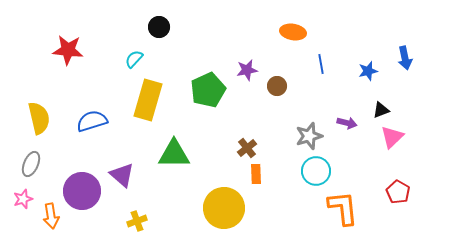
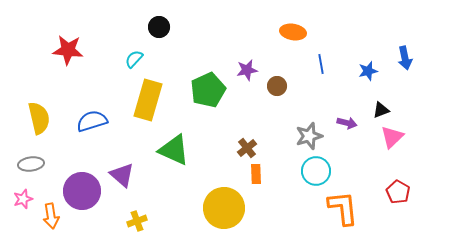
green triangle: moved 4 px up; rotated 24 degrees clockwise
gray ellipse: rotated 60 degrees clockwise
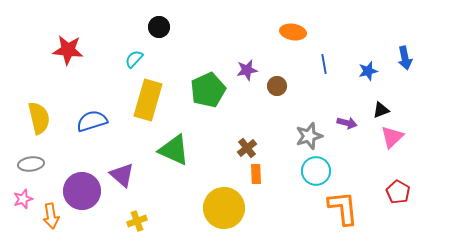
blue line: moved 3 px right
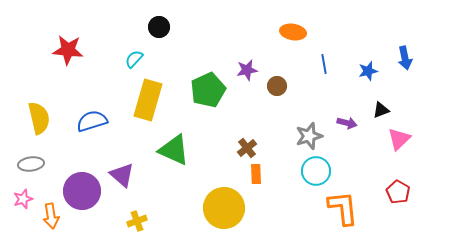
pink triangle: moved 7 px right, 2 px down
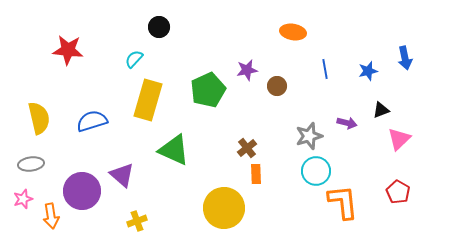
blue line: moved 1 px right, 5 px down
orange L-shape: moved 6 px up
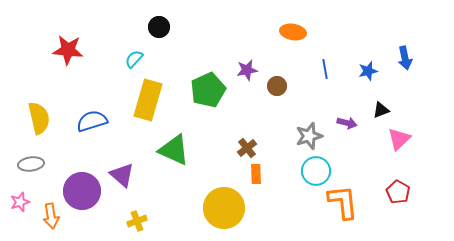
pink star: moved 3 px left, 3 px down
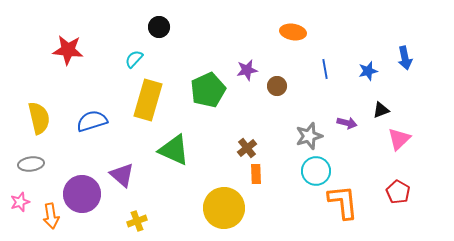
purple circle: moved 3 px down
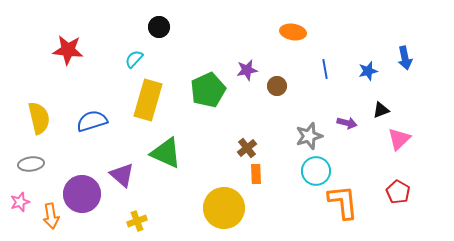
green triangle: moved 8 px left, 3 px down
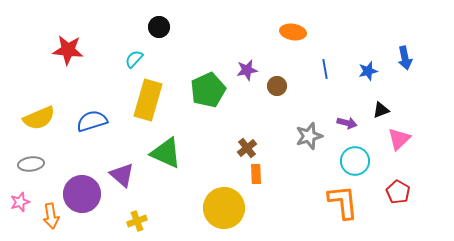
yellow semicircle: rotated 80 degrees clockwise
cyan circle: moved 39 px right, 10 px up
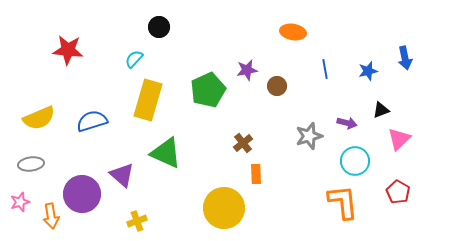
brown cross: moved 4 px left, 5 px up
